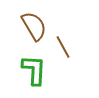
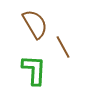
brown semicircle: moved 1 px right, 2 px up
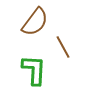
brown semicircle: moved 2 px up; rotated 68 degrees clockwise
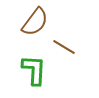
brown line: moved 1 px right; rotated 30 degrees counterclockwise
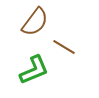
green L-shape: rotated 64 degrees clockwise
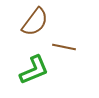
brown line: rotated 20 degrees counterclockwise
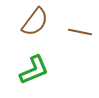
brown line: moved 16 px right, 15 px up
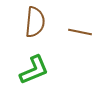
brown semicircle: rotated 32 degrees counterclockwise
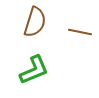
brown semicircle: rotated 12 degrees clockwise
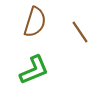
brown line: rotated 45 degrees clockwise
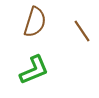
brown line: moved 2 px right, 1 px up
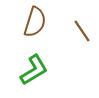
green L-shape: rotated 8 degrees counterclockwise
